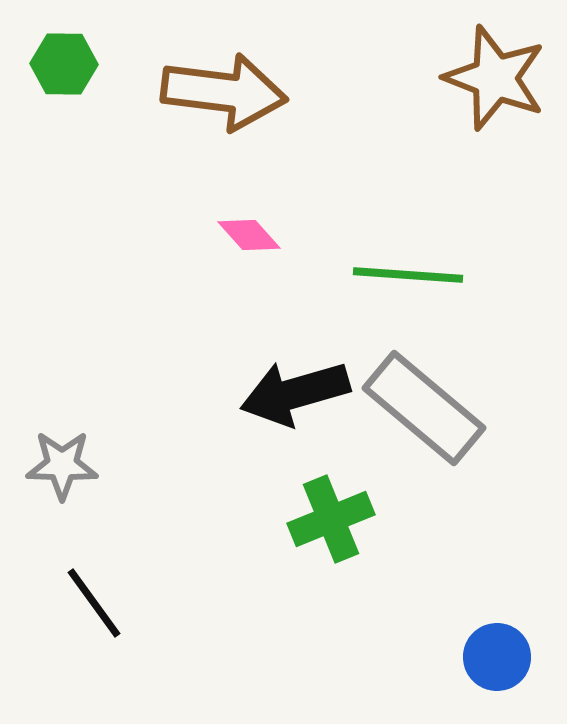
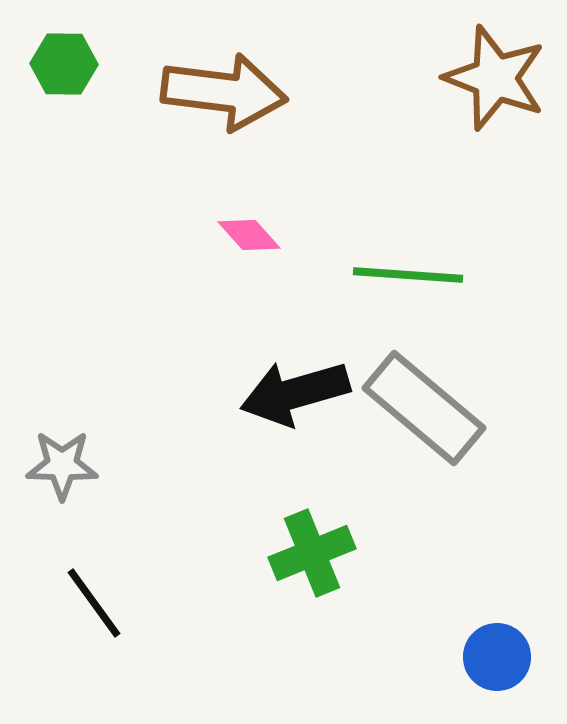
green cross: moved 19 px left, 34 px down
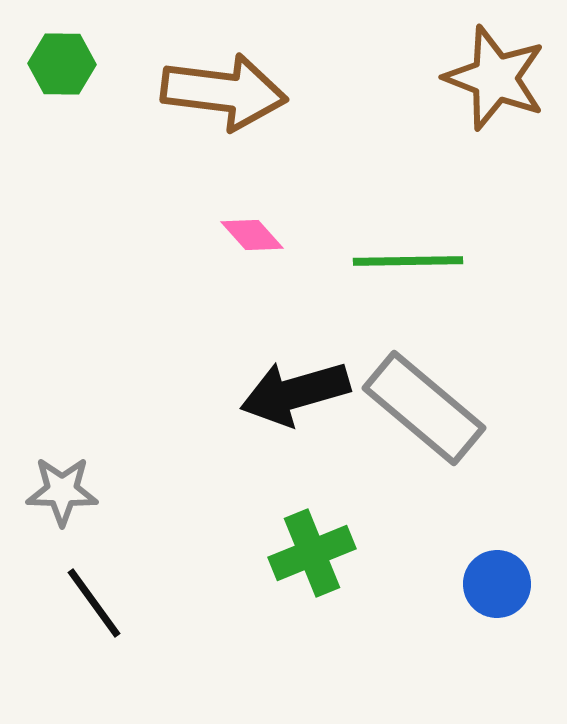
green hexagon: moved 2 px left
pink diamond: moved 3 px right
green line: moved 14 px up; rotated 5 degrees counterclockwise
gray star: moved 26 px down
blue circle: moved 73 px up
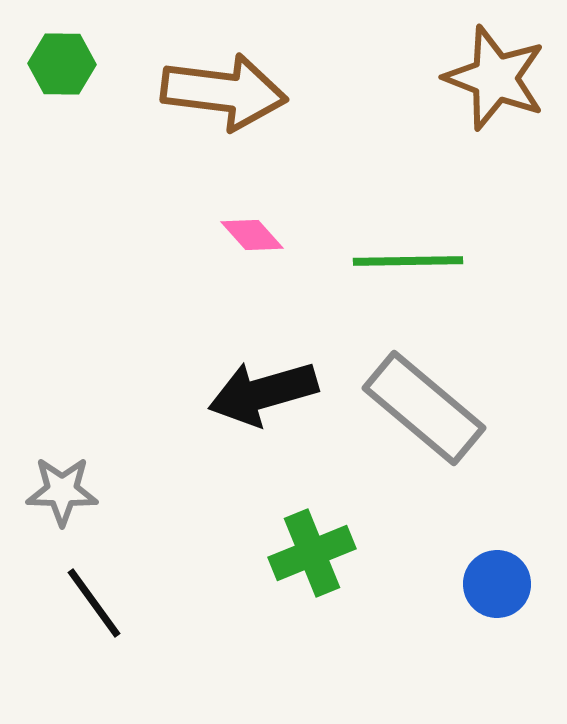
black arrow: moved 32 px left
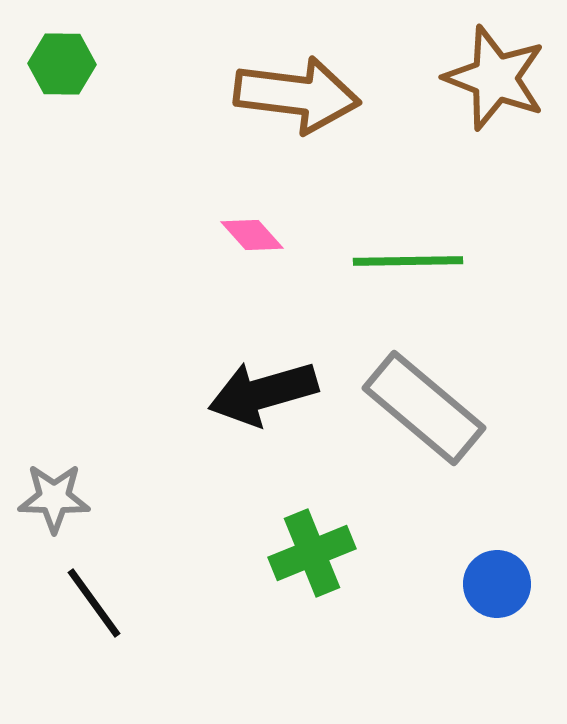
brown arrow: moved 73 px right, 3 px down
gray star: moved 8 px left, 7 px down
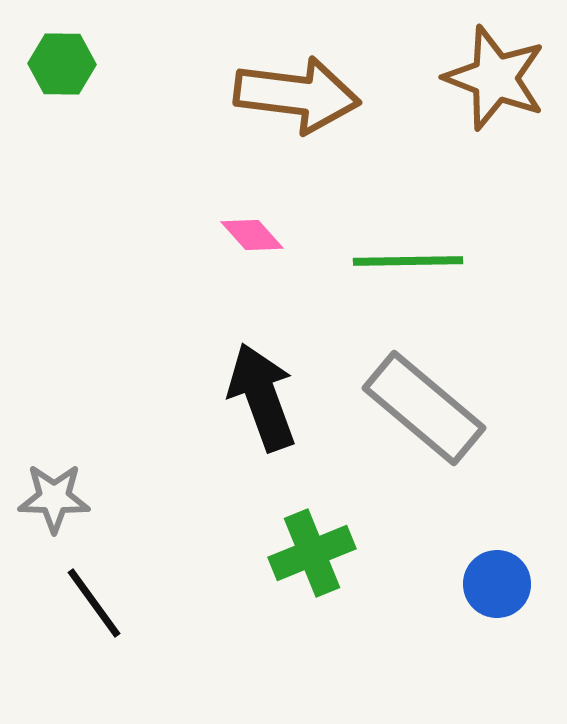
black arrow: moved 1 px left, 4 px down; rotated 86 degrees clockwise
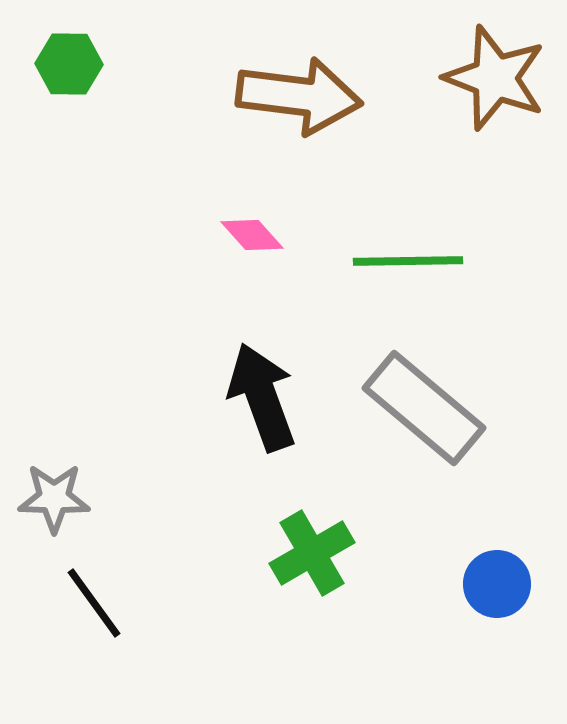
green hexagon: moved 7 px right
brown arrow: moved 2 px right, 1 px down
green cross: rotated 8 degrees counterclockwise
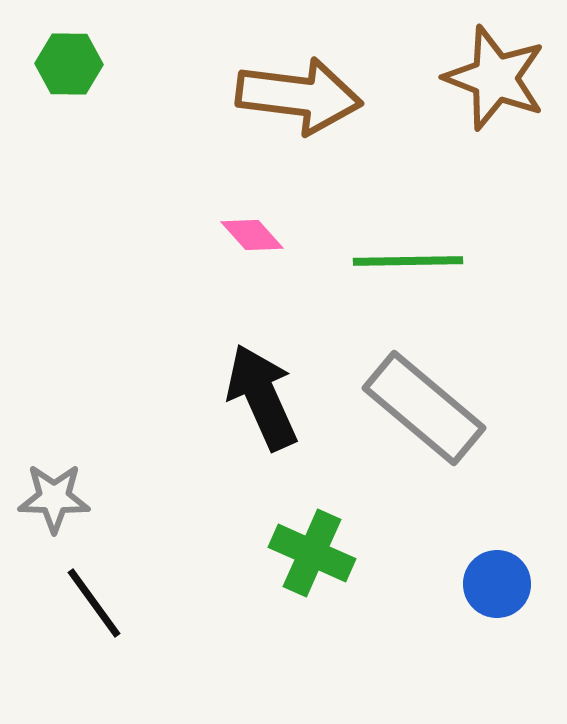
black arrow: rotated 4 degrees counterclockwise
green cross: rotated 36 degrees counterclockwise
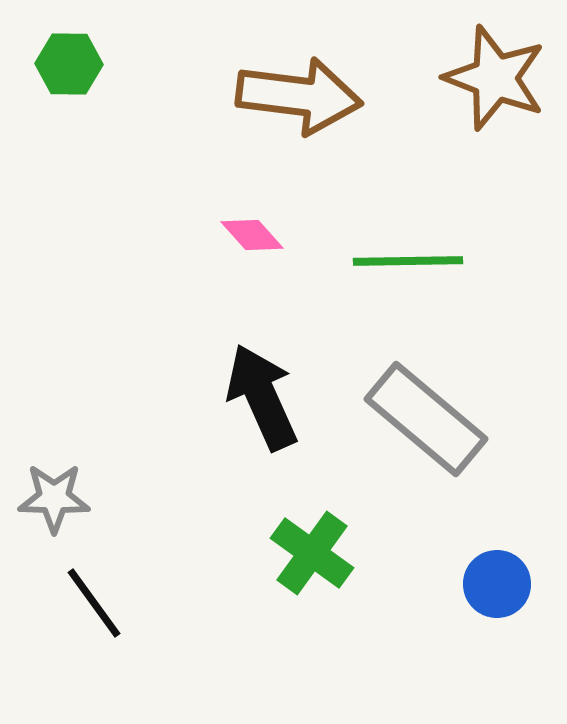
gray rectangle: moved 2 px right, 11 px down
green cross: rotated 12 degrees clockwise
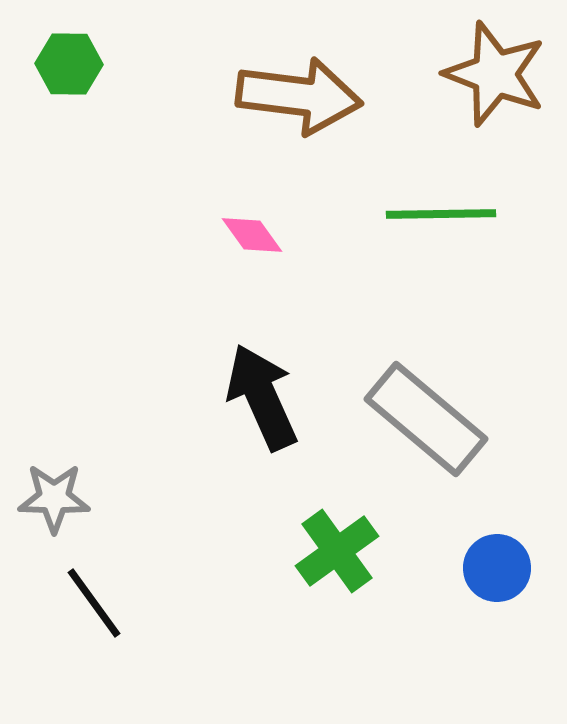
brown star: moved 4 px up
pink diamond: rotated 6 degrees clockwise
green line: moved 33 px right, 47 px up
green cross: moved 25 px right, 2 px up; rotated 18 degrees clockwise
blue circle: moved 16 px up
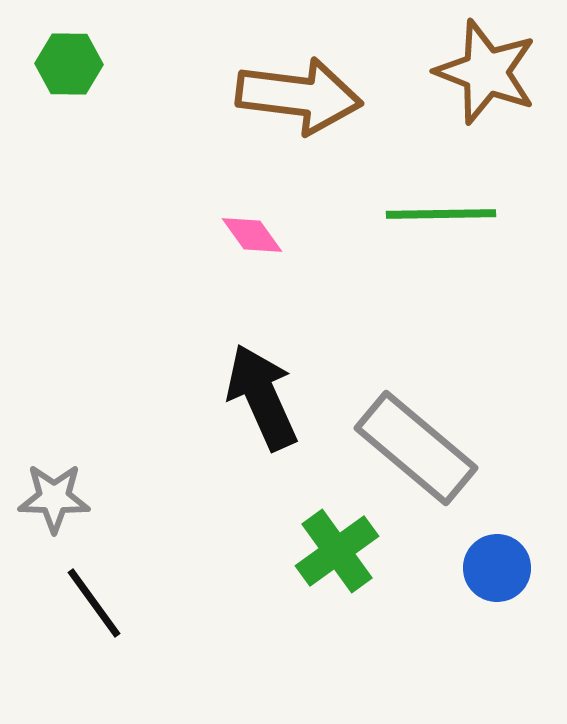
brown star: moved 9 px left, 2 px up
gray rectangle: moved 10 px left, 29 px down
